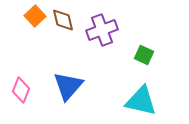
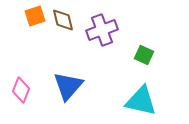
orange square: rotated 25 degrees clockwise
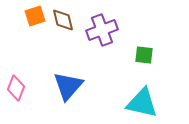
green square: rotated 18 degrees counterclockwise
pink diamond: moved 5 px left, 2 px up
cyan triangle: moved 1 px right, 2 px down
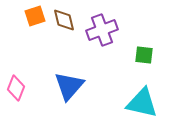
brown diamond: moved 1 px right
blue triangle: moved 1 px right
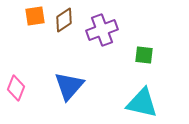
orange square: rotated 10 degrees clockwise
brown diamond: rotated 70 degrees clockwise
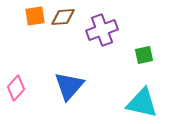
brown diamond: moved 1 px left, 3 px up; rotated 30 degrees clockwise
green square: rotated 18 degrees counterclockwise
pink diamond: rotated 20 degrees clockwise
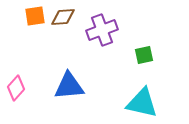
blue triangle: rotated 44 degrees clockwise
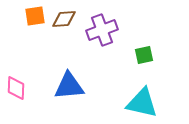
brown diamond: moved 1 px right, 2 px down
pink diamond: rotated 40 degrees counterclockwise
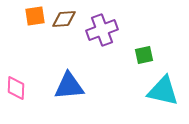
cyan triangle: moved 21 px right, 12 px up
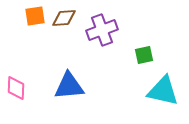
brown diamond: moved 1 px up
